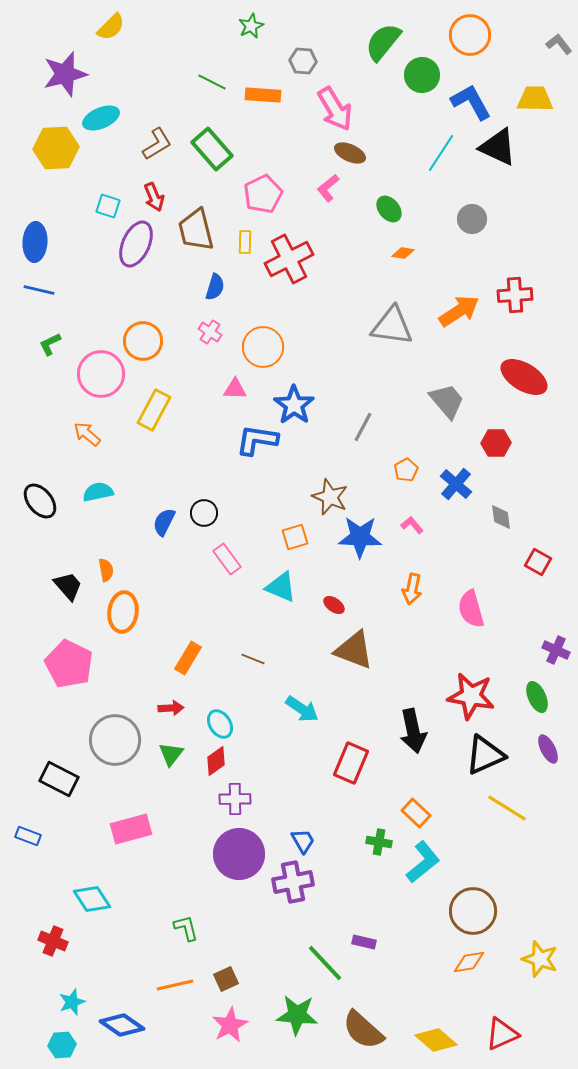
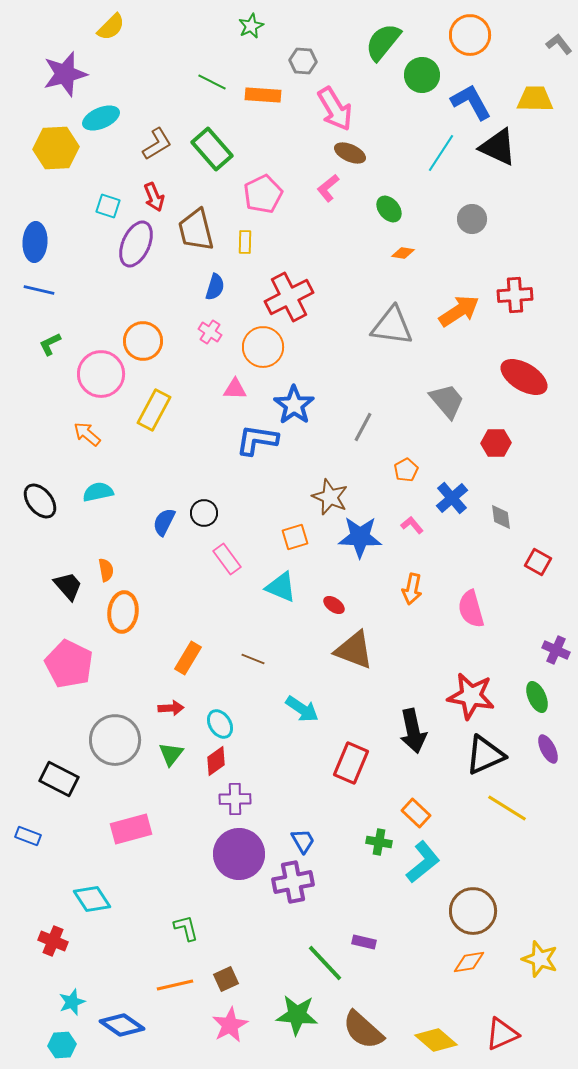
red cross at (289, 259): moved 38 px down
blue cross at (456, 484): moved 4 px left, 14 px down; rotated 8 degrees clockwise
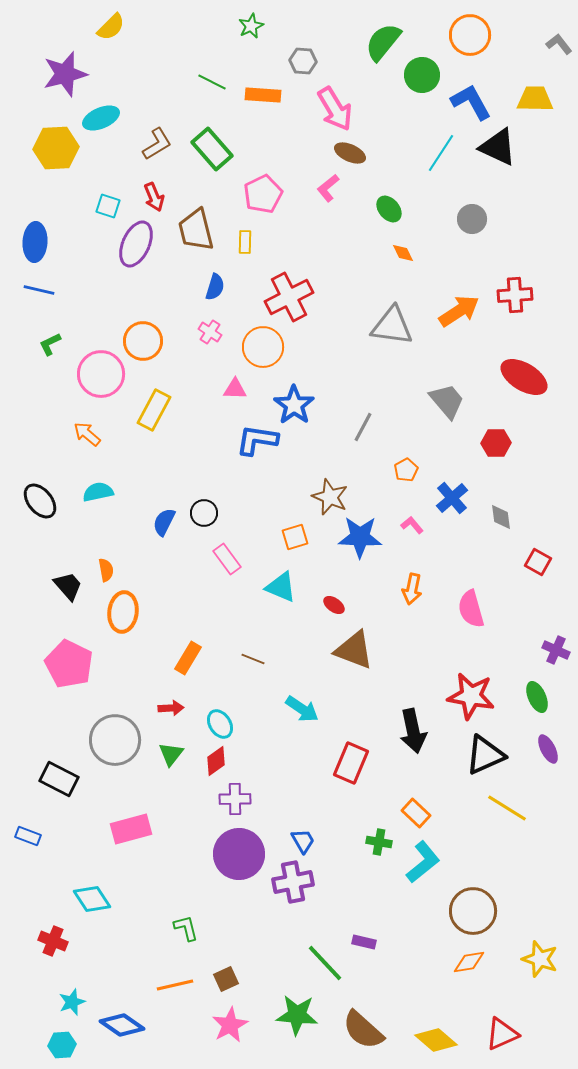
orange diamond at (403, 253): rotated 55 degrees clockwise
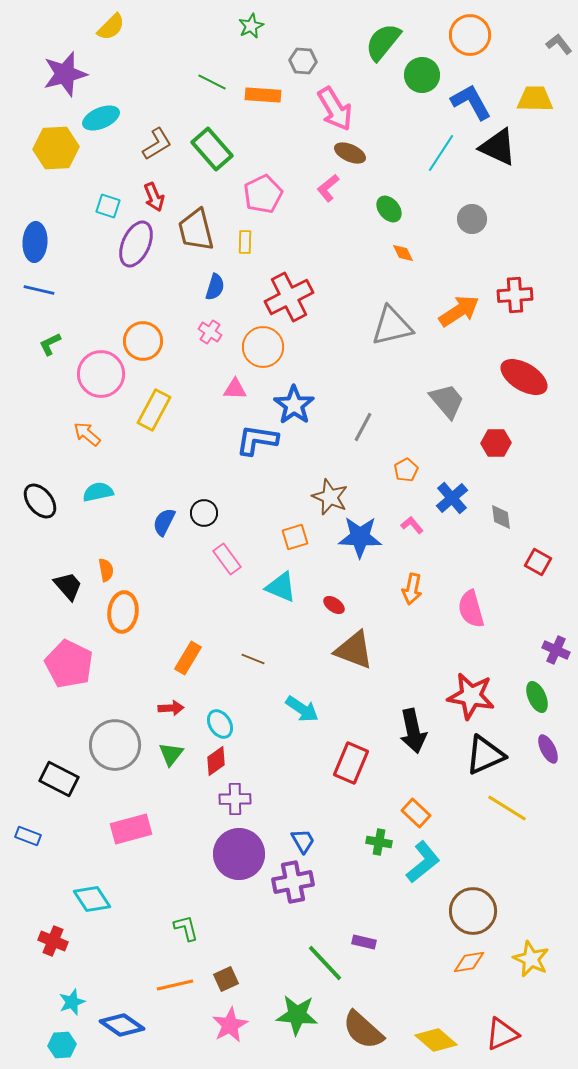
gray triangle at (392, 326): rotated 21 degrees counterclockwise
gray circle at (115, 740): moved 5 px down
yellow star at (540, 959): moved 9 px left; rotated 6 degrees clockwise
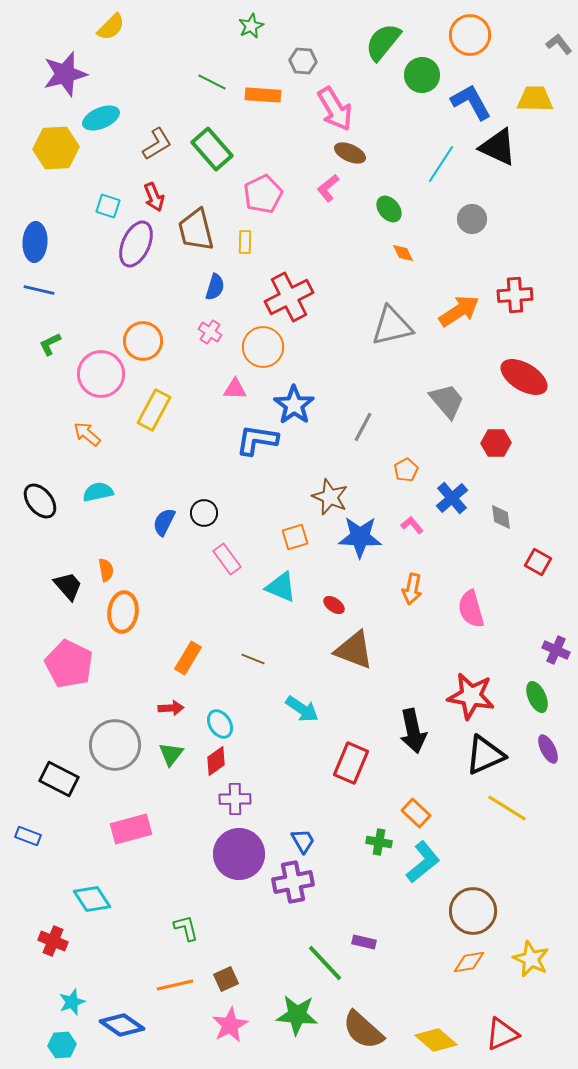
cyan line at (441, 153): moved 11 px down
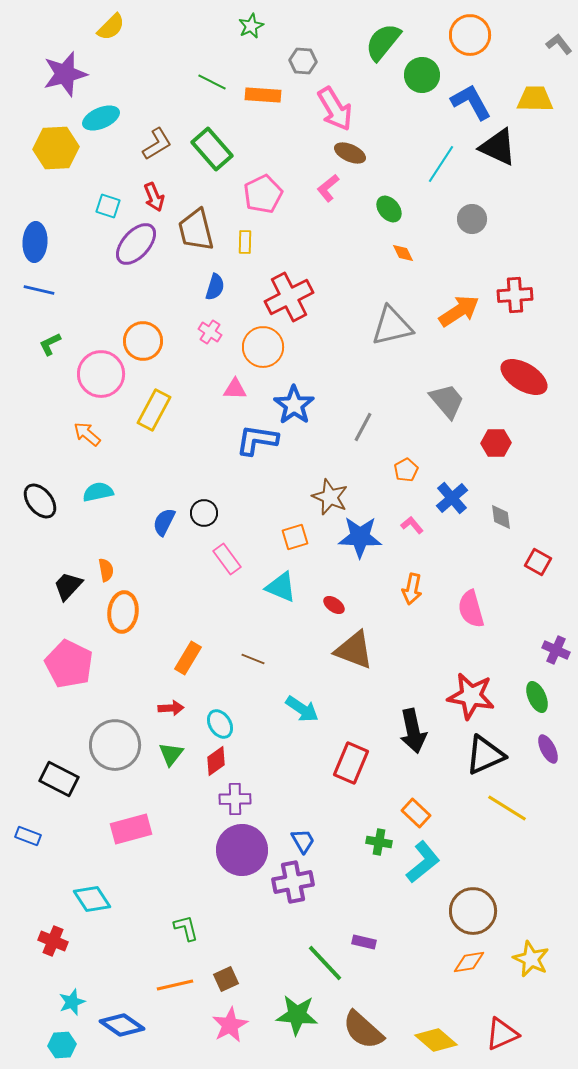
purple ellipse at (136, 244): rotated 18 degrees clockwise
black trapezoid at (68, 586): rotated 96 degrees counterclockwise
purple circle at (239, 854): moved 3 px right, 4 px up
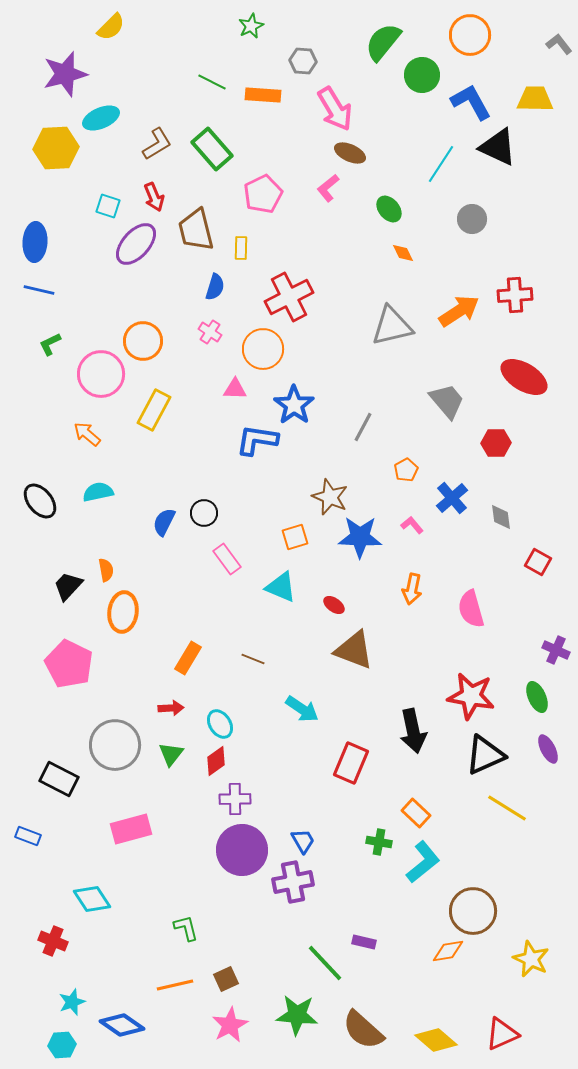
yellow rectangle at (245, 242): moved 4 px left, 6 px down
orange circle at (263, 347): moved 2 px down
orange diamond at (469, 962): moved 21 px left, 11 px up
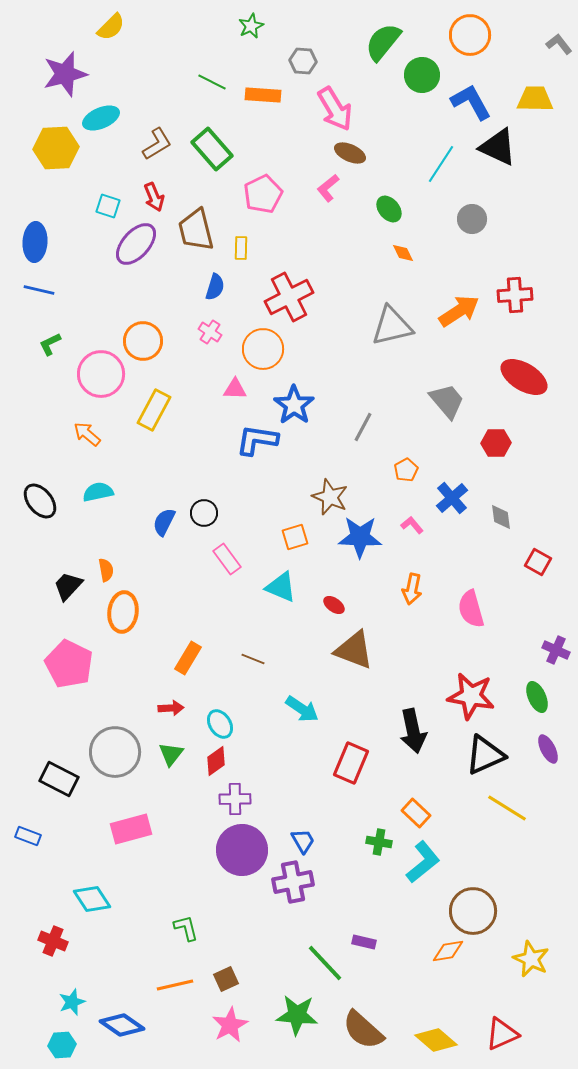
gray circle at (115, 745): moved 7 px down
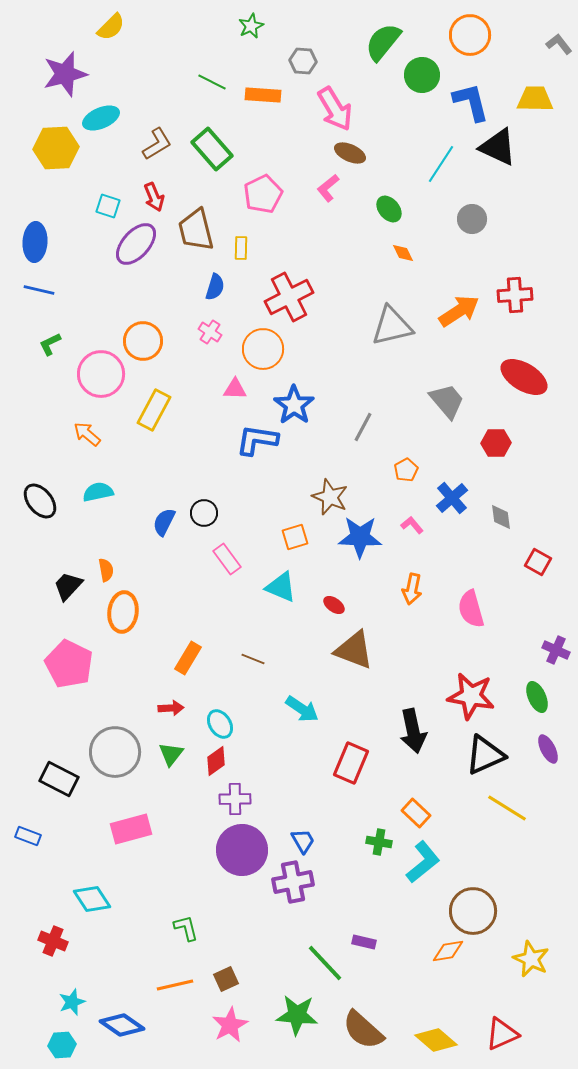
blue L-shape at (471, 102): rotated 15 degrees clockwise
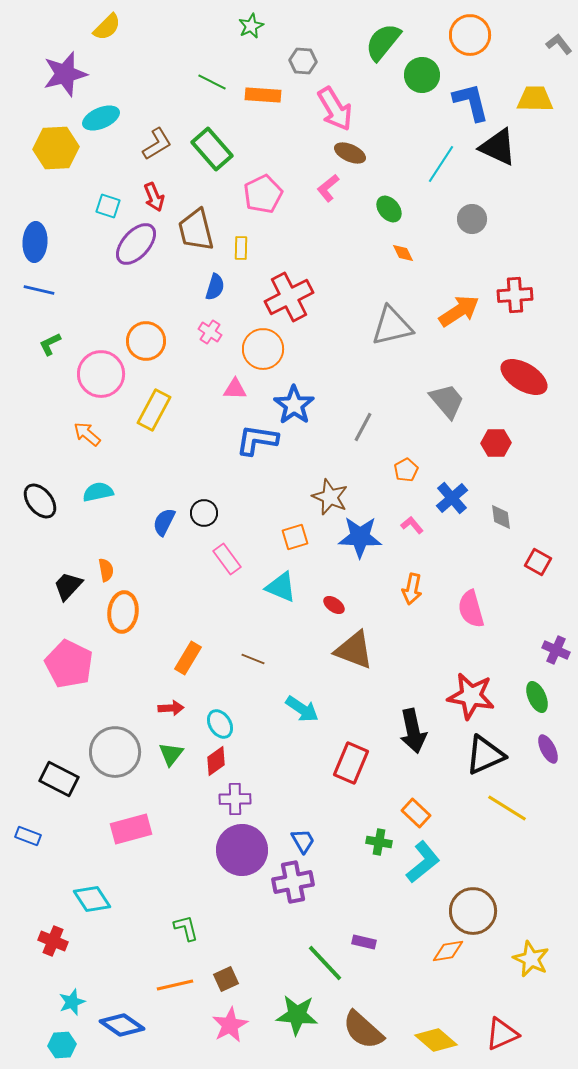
yellow semicircle at (111, 27): moved 4 px left
orange circle at (143, 341): moved 3 px right
